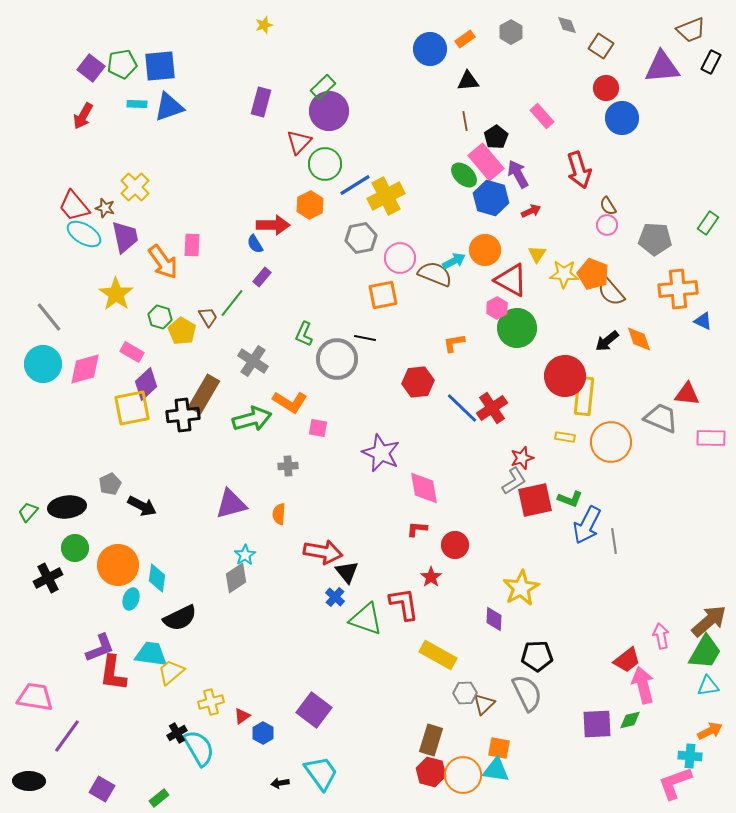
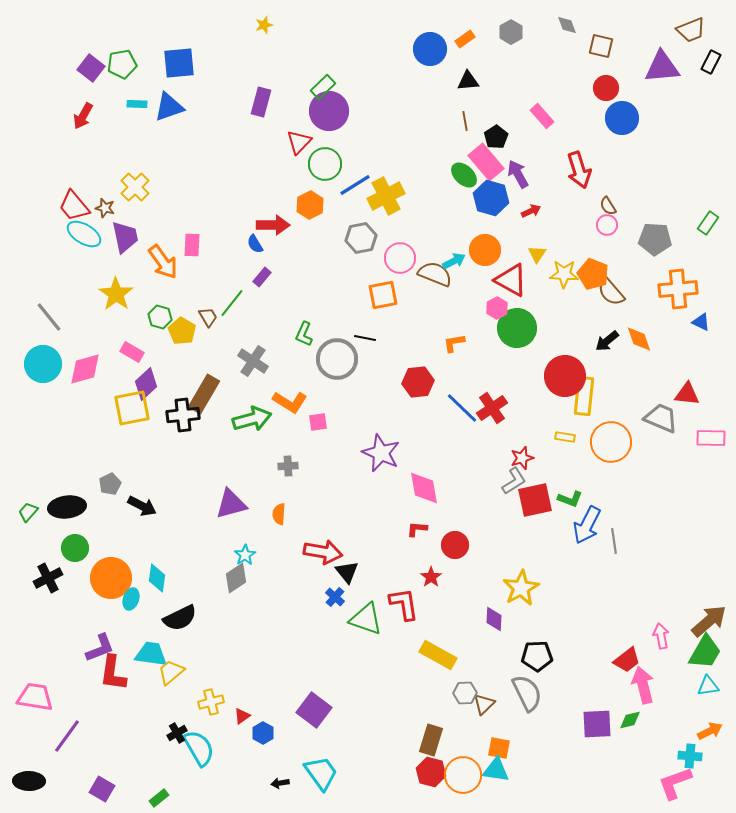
brown square at (601, 46): rotated 20 degrees counterclockwise
blue square at (160, 66): moved 19 px right, 3 px up
blue triangle at (703, 321): moved 2 px left, 1 px down
pink square at (318, 428): moved 6 px up; rotated 18 degrees counterclockwise
orange circle at (118, 565): moved 7 px left, 13 px down
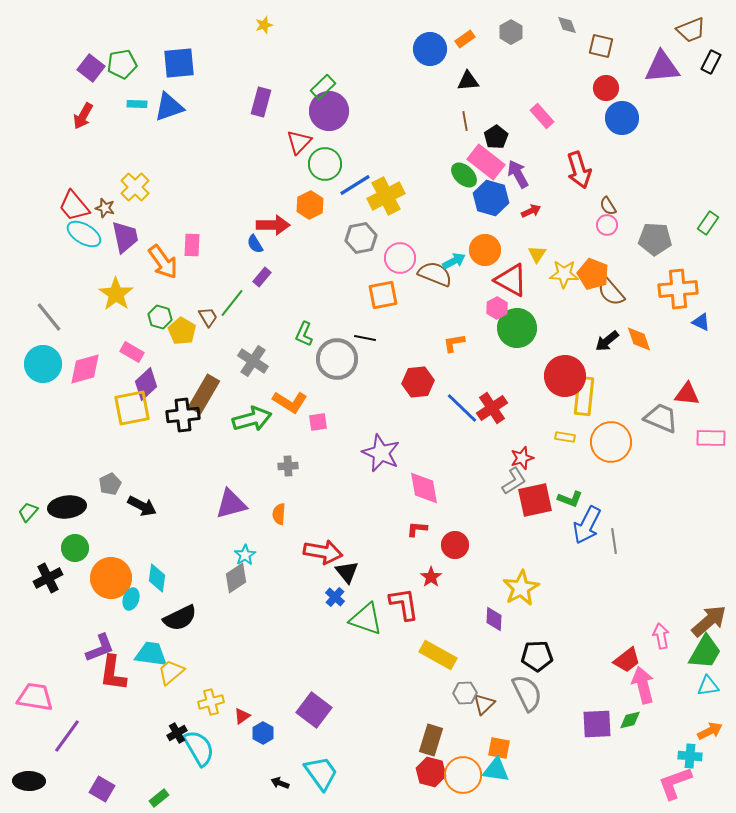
pink rectangle at (486, 162): rotated 12 degrees counterclockwise
black arrow at (280, 783): rotated 30 degrees clockwise
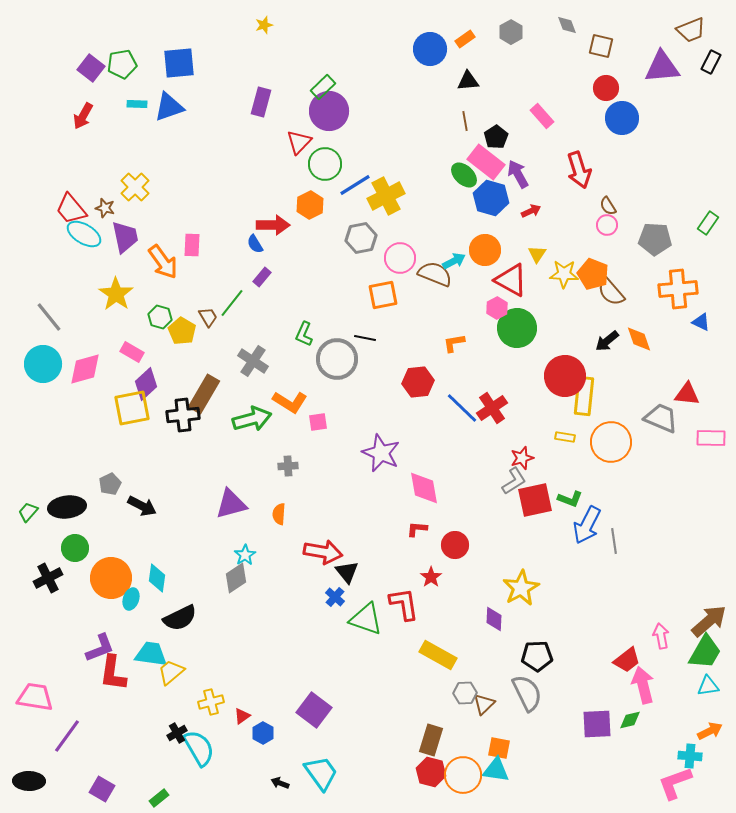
red trapezoid at (74, 206): moved 3 px left, 3 px down
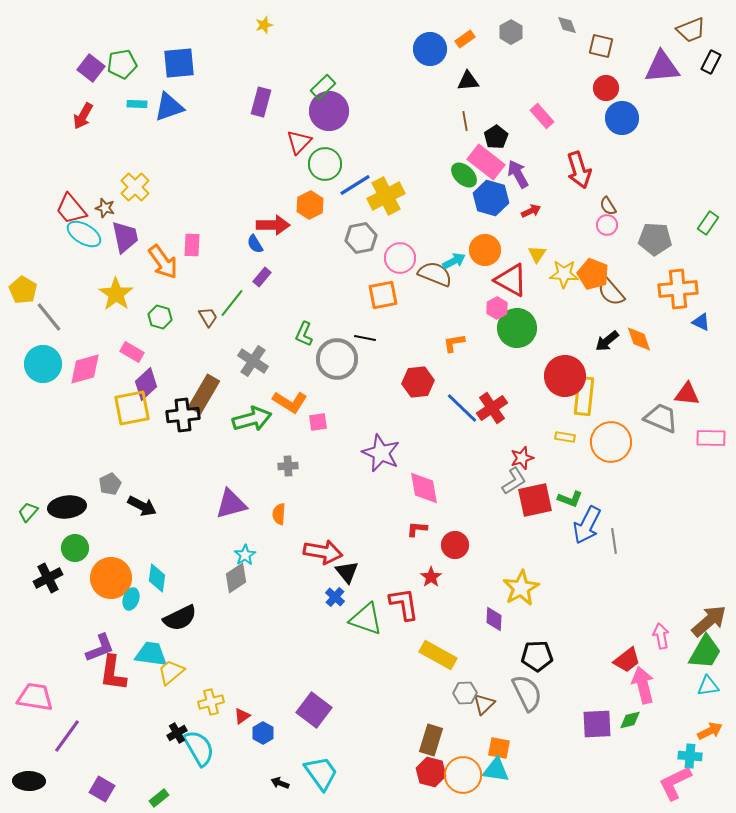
yellow pentagon at (182, 331): moved 159 px left, 41 px up
pink L-shape at (675, 783): rotated 6 degrees counterclockwise
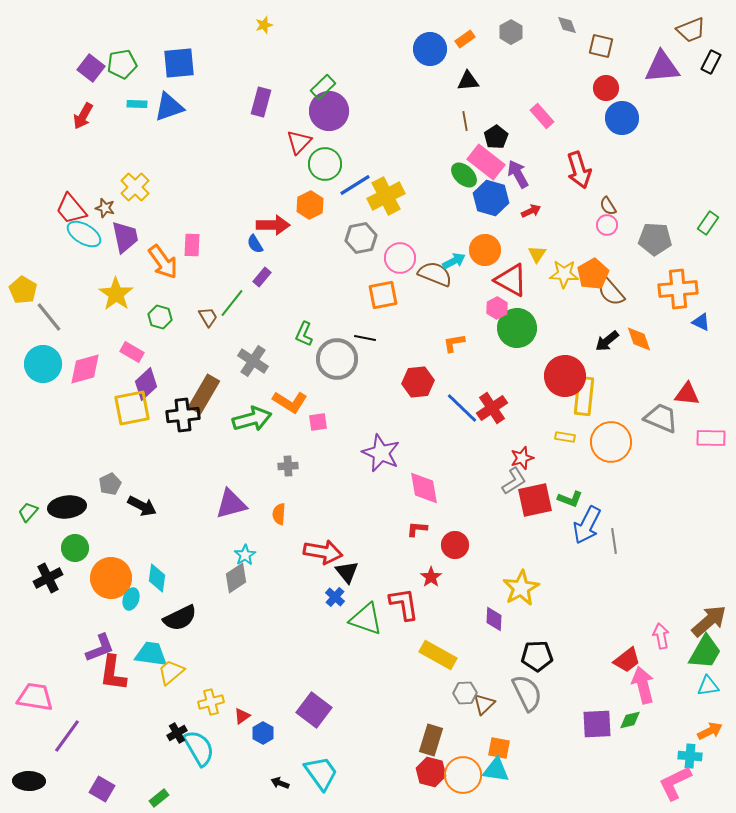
orange pentagon at (593, 274): rotated 20 degrees clockwise
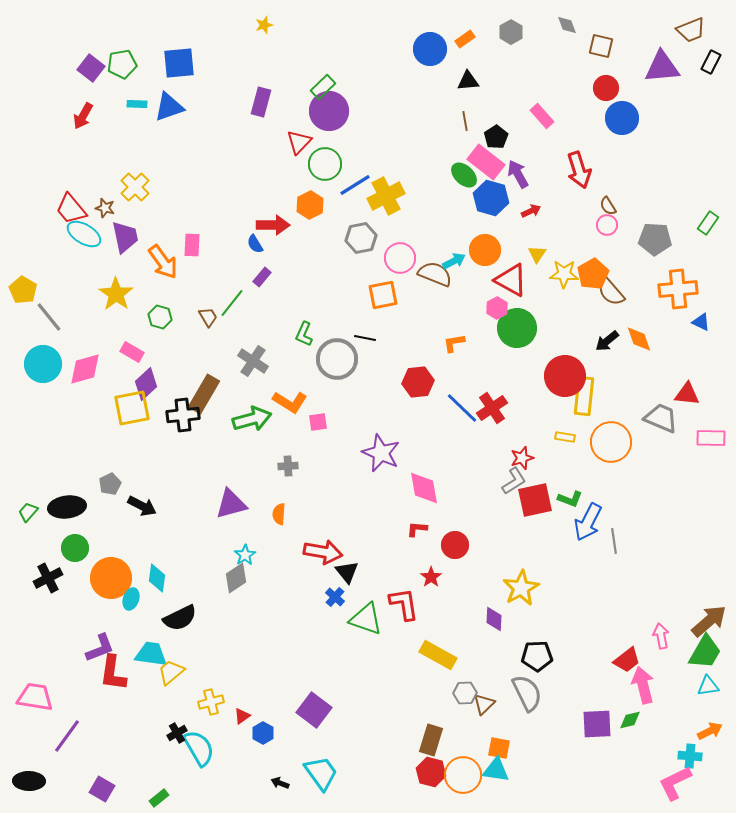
blue arrow at (587, 525): moved 1 px right, 3 px up
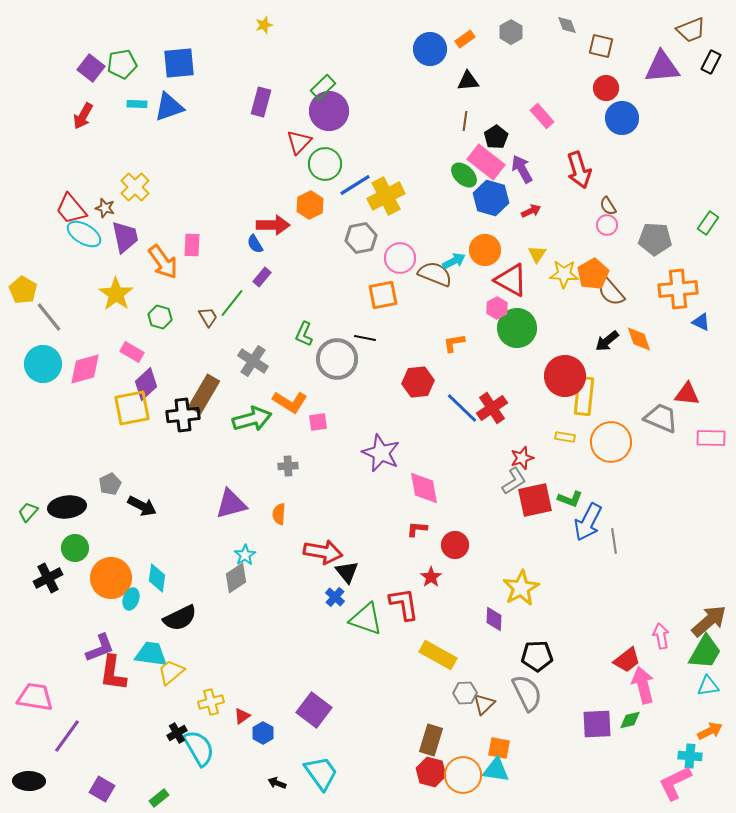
brown line at (465, 121): rotated 18 degrees clockwise
purple arrow at (518, 174): moved 4 px right, 5 px up
black arrow at (280, 783): moved 3 px left
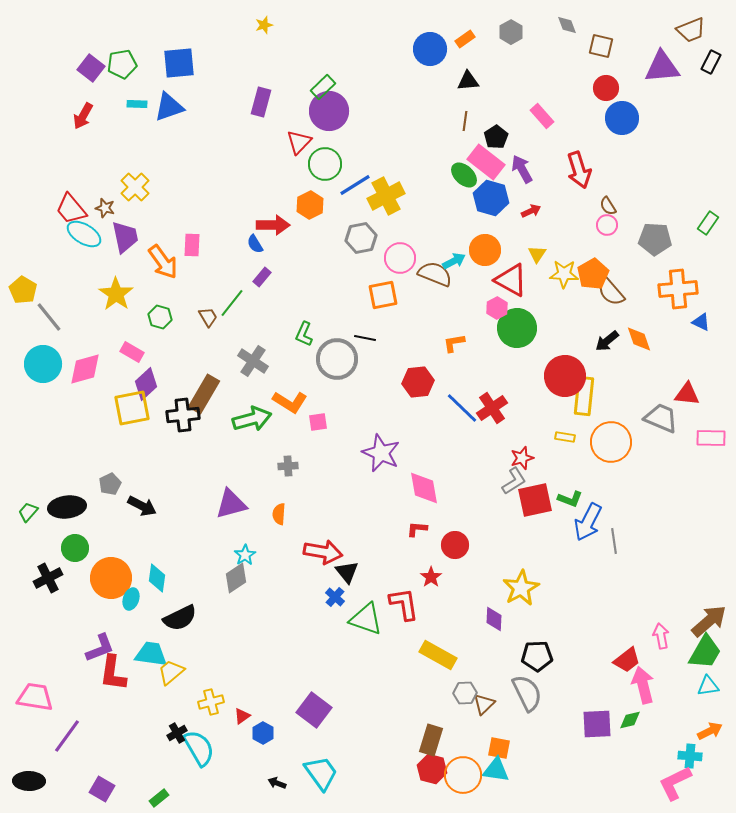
red hexagon at (431, 772): moved 1 px right, 3 px up
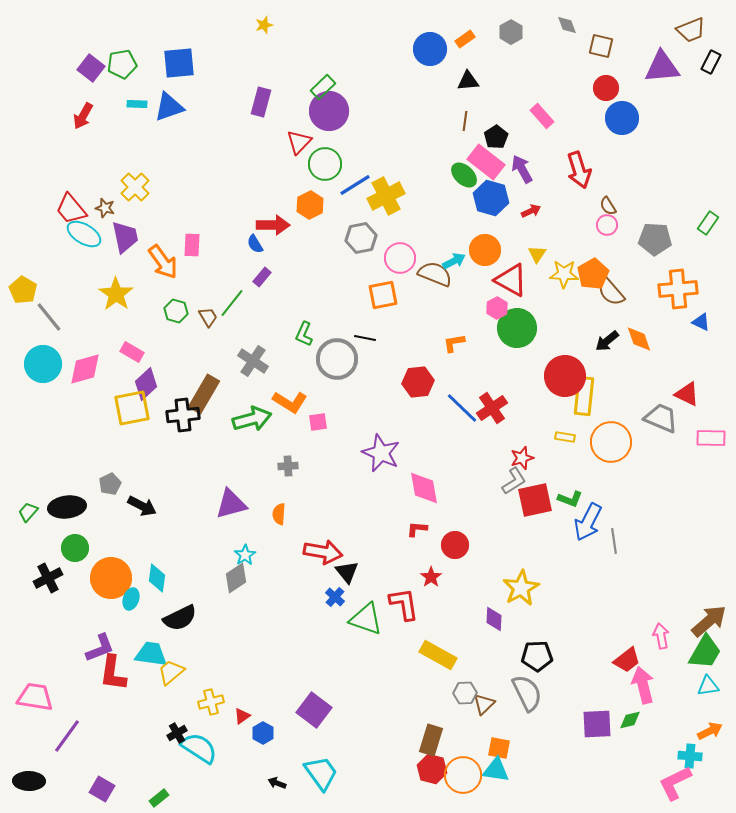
green hexagon at (160, 317): moved 16 px right, 6 px up
red triangle at (687, 394): rotated 20 degrees clockwise
cyan semicircle at (199, 748): rotated 27 degrees counterclockwise
